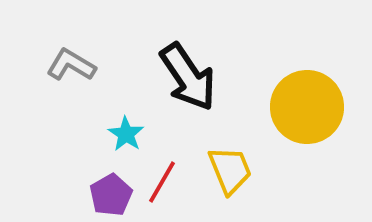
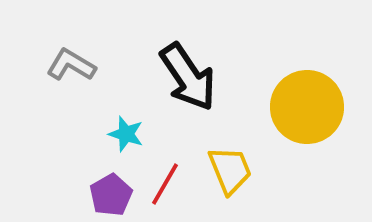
cyan star: rotated 15 degrees counterclockwise
red line: moved 3 px right, 2 px down
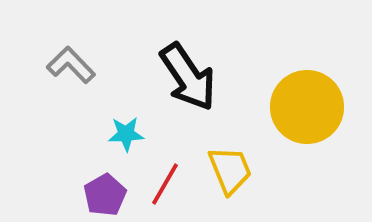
gray L-shape: rotated 15 degrees clockwise
cyan star: rotated 21 degrees counterclockwise
purple pentagon: moved 6 px left
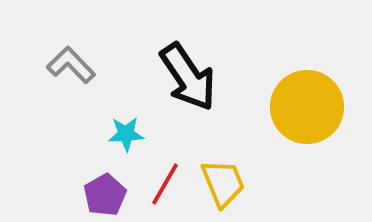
yellow trapezoid: moved 7 px left, 13 px down
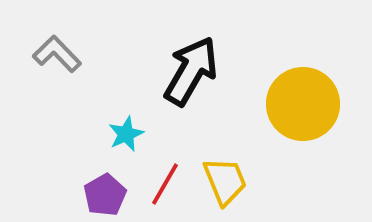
gray L-shape: moved 14 px left, 11 px up
black arrow: moved 3 px right, 6 px up; rotated 116 degrees counterclockwise
yellow circle: moved 4 px left, 3 px up
cyan star: rotated 21 degrees counterclockwise
yellow trapezoid: moved 2 px right, 2 px up
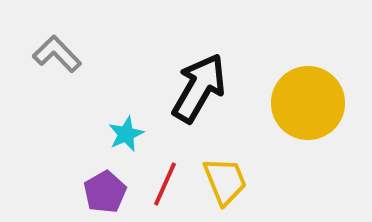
black arrow: moved 8 px right, 17 px down
yellow circle: moved 5 px right, 1 px up
red line: rotated 6 degrees counterclockwise
purple pentagon: moved 3 px up
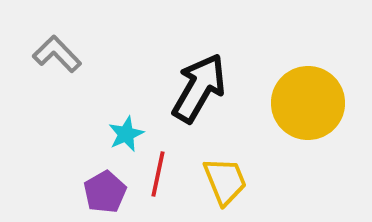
red line: moved 7 px left, 10 px up; rotated 12 degrees counterclockwise
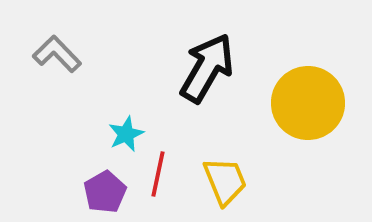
black arrow: moved 8 px right, 20 px up
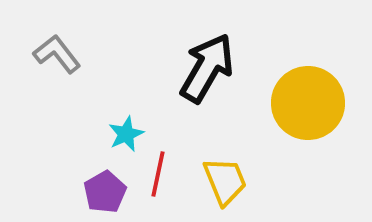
gray L-shape: rotated 6 degrees clockwise
